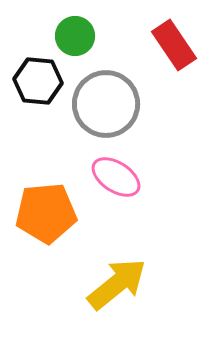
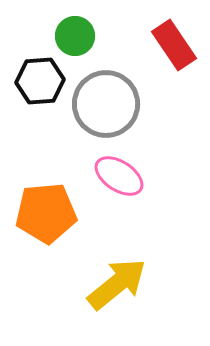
black hexagon: moved 2 px right; rotated 9 degrees counterclockwise
pink ellipse: moved 3 px right, 1 px up
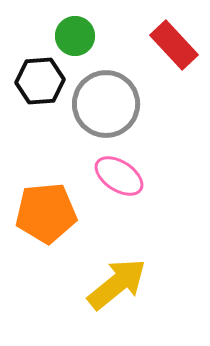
red rectangle: rotated 9 degrees counterclockwise
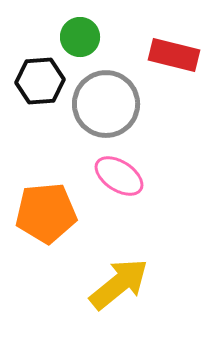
green circle: moved 5 px right, 1 px down
red rectangle: moved 10 px down; rotated 33 degrees counterclockwise
yellow arrow: moved 2 px right
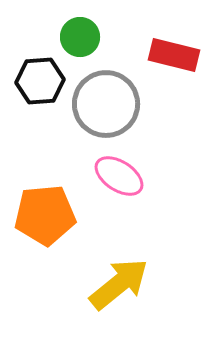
orange pentagon: moved 1 px left, 2 px down
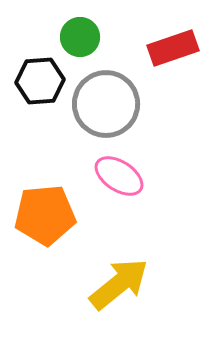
red rectangle: moved 1 px left, 7 px up; rotated 33 degrees counterclockwise
